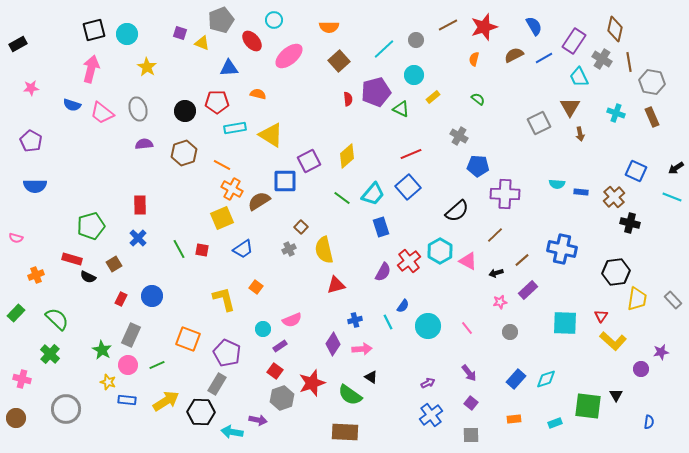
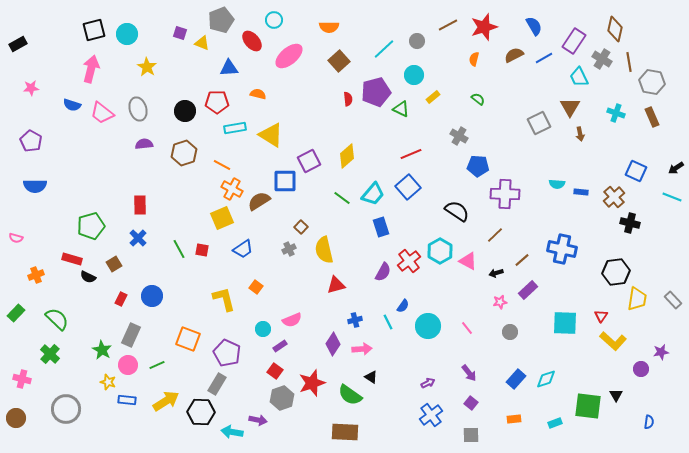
gray circle at (416, 40): moved 1 px right, 1 px down
black semicircle at (457, 211): rotated 105 degrees counterclockwise
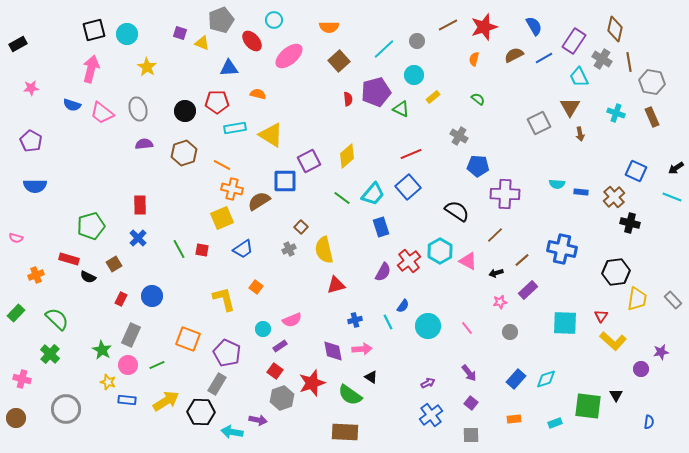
orange cross at (232, 189): rotated 15 degrees counterclockwise
red rectangle at (72, 259): moved 3 px left
purple diamond at (333, 344): moved 7 px down; rotated 45 degrees counterclockwise
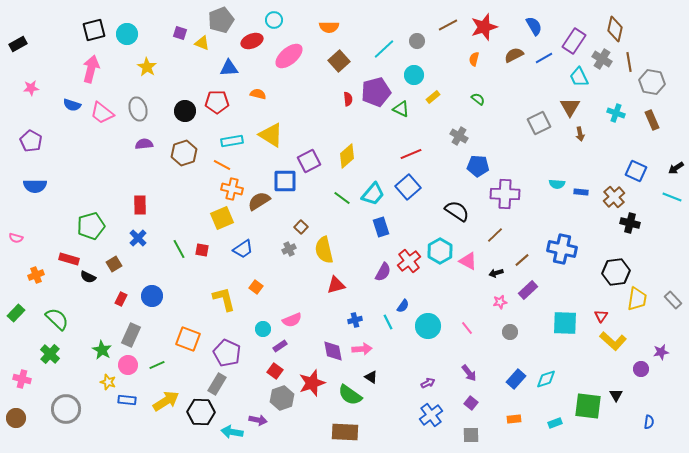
red ellipse at (252, 41): rotated 70 degrees counterclockwise
brown rectangle at (652, 117): moved 3 px down
cyan rectangle at (235, 128): moved 3 px left, 13 px down
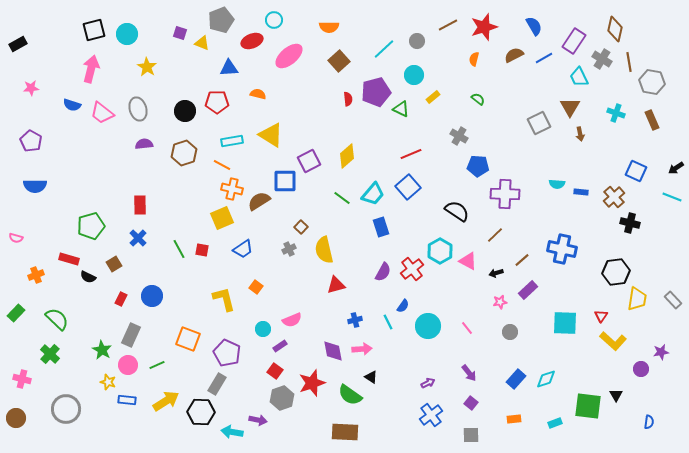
red cross at (409, 261): moved 3 px right, 8 px down
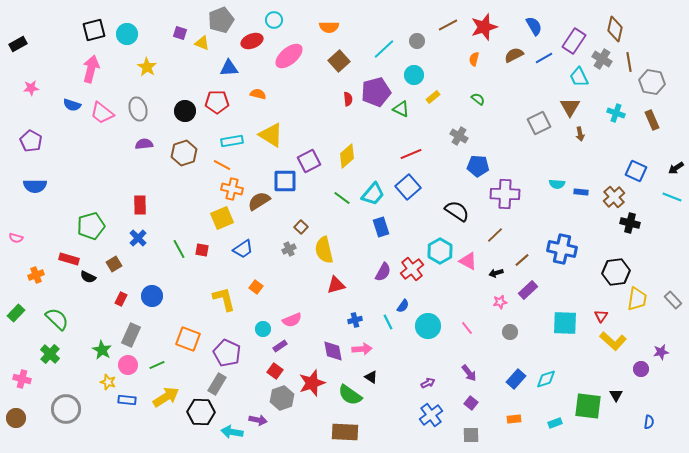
yellow arrow at (166, 401): moved 4 px up
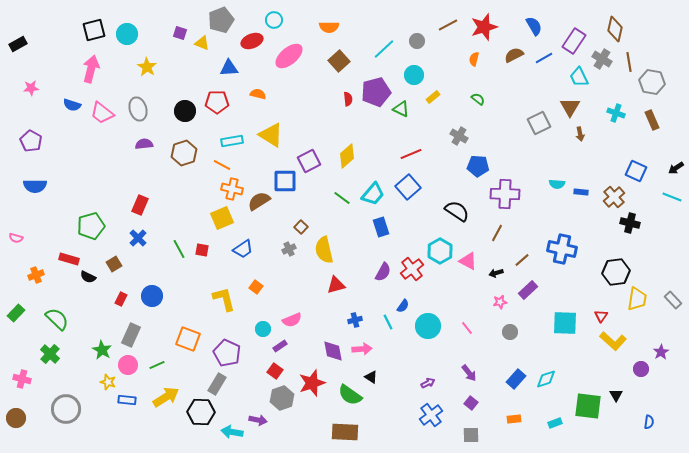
red rectangle at (140, 205): rotated 24 degrees clockwise
brown line at (495, 235): moved 2 px right, 2 px up; rotated 18 degrees counterclockwise
purple star at (661, 352): rotated 21 degrees counterclockwise
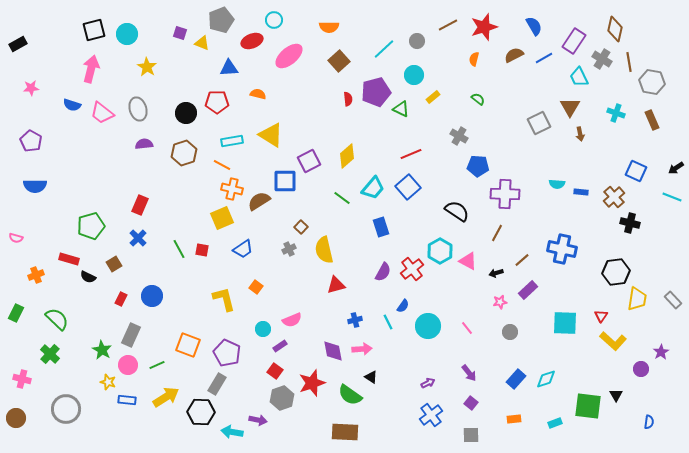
black circle at (185, 111): moved 1 px right, 2 px down
cyan trapezoid at (373, 194): moved 6 px up
green rectangle at (16, 313): rotated 18 degrees counterclockwise
orange square at (188, 339): moved 6 px down
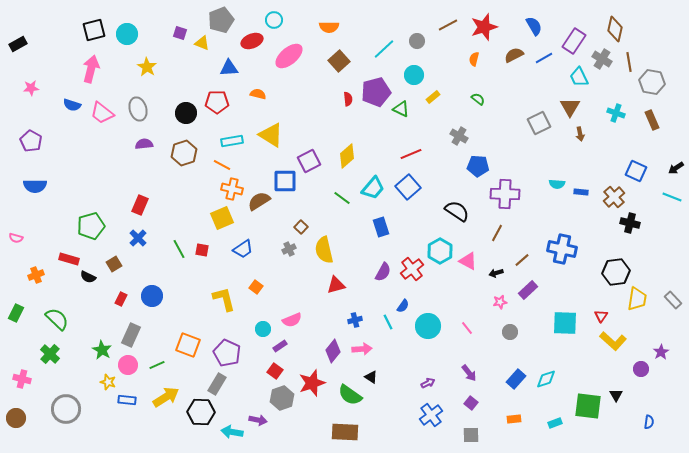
purple diamond at (333, 351): rotated 50 degrees clockwise
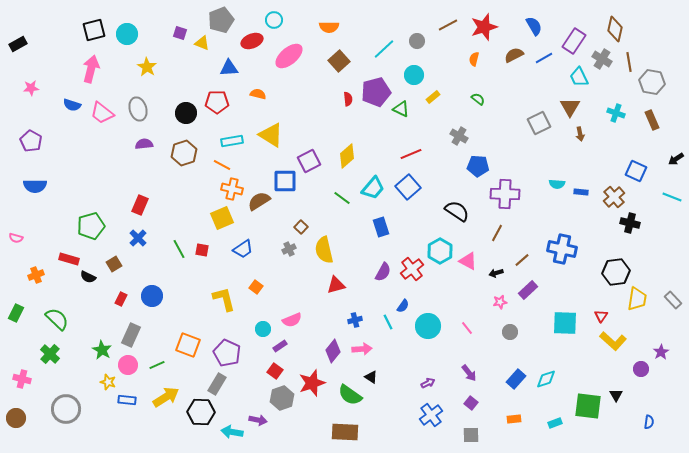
black arrow at (676, 168): moved 9 px up
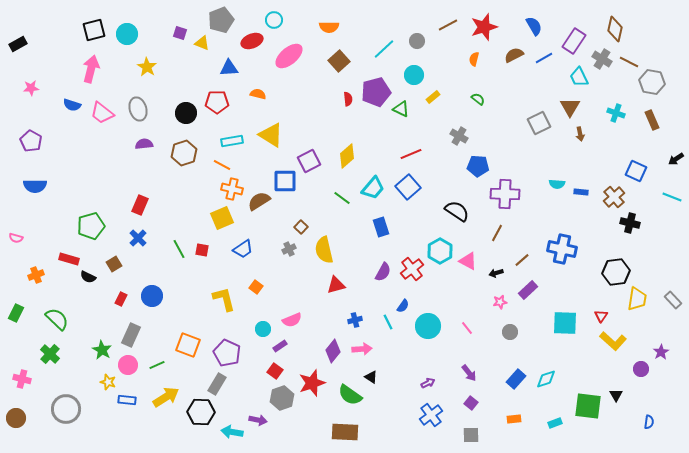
brown line at (629, 62): rotated 54 degrees counterclockwise
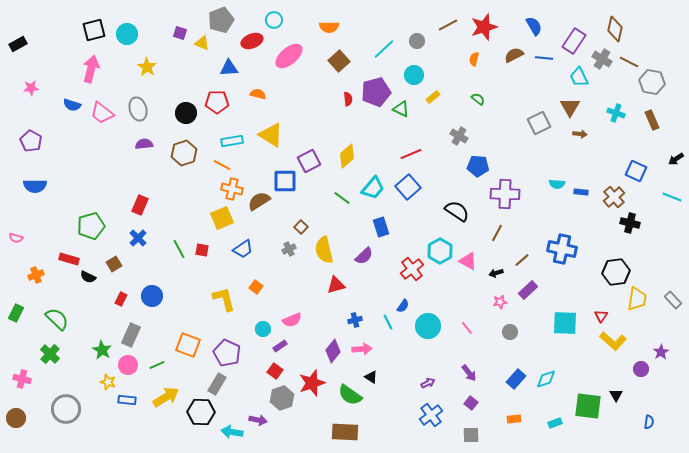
blue line at (544, 58): rotated 36 degrees clockwise
brown arrow at (580, 134): rotated 72 degrees counterclockwise
purple semicircle at (383, 272): moved 19 px left, 16 px up; rotated 18 degrees clockwise
